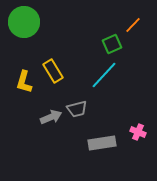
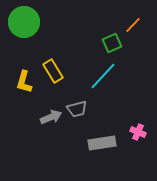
green square: moved 1 px up
cyan line: moved 1 px left, 1 px down
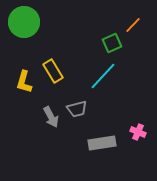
gray arrow: rotated 85 degrees clockwise
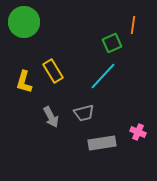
orange line: rotated 36 degrees counterclockwise
gray trapezoid: moved 7 px right, 4 px down
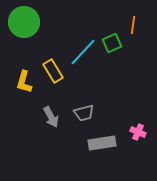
cyan line: moved 20 px left, 24 px up
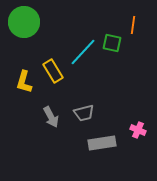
green square: rotated 36 degrees clockwise
pink cross: moved 2 px up
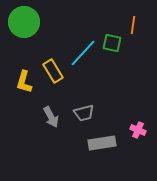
cyan line: moved 1 px down
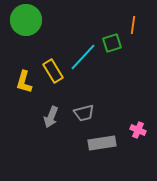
green circle: moved 2 px right, 2 px up
green square: rotated 30 degrees counterclockwise
cyan line: moved 4 px down
gray arrow: rotated 50 degrees clockwise
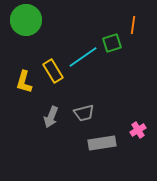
cyan line: rotated 12 degrees clockwise
pink cross: rotated 35 degrees clockwise
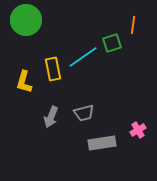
yellow rectangle: moved 2 px up; rotated 20 degrees clockwise
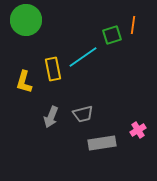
green square: moved 8 px up
gray trapezoid: moved 1 px left, 1 px down
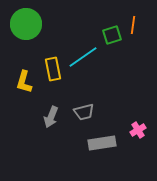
green circle: moved 4 px down
gray trapezoid: moved 1 px right, 2 px up
